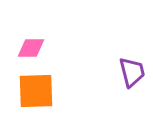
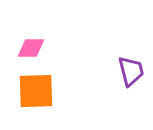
purple trapezoid: moved 1 px left, 1 px up
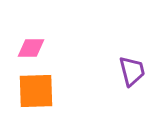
purple trapezoid: moved 1 px right
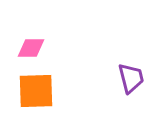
purple trapezoid: moved 1 px left, 7 px down
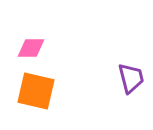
orange square: rotated 15 degrees clockwise
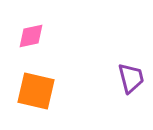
pink diamond: moved 12 px up; rotated 12 degrees counterclockwise
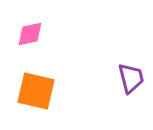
pink diamond: moved 1 px left, 2 px up
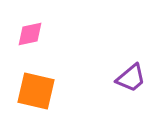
purple trapezoid: rotated 64 degrees clockwise
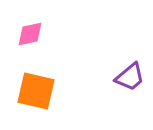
purple trapezoid: moved 1 px left, 1 px up
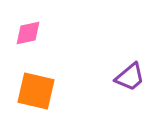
pink diamond: moved 2 px left, 1 px up
